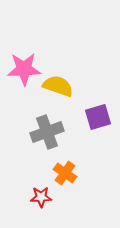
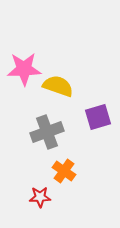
orange cross: moved 1 px left, 2 px up
red star: moved 1 px left
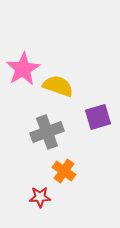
pink star: moved 1 px left; rotated 28 degrees counterclockwise
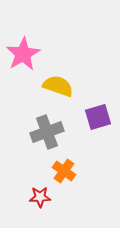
pink star: moved 15 px up
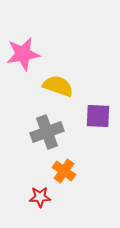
pink star: rotated 20 degrees clockwise
purple square: moved 1 px up; rotated 20 degrees clockwise
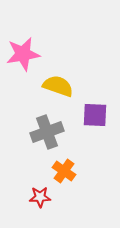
purple square: moved 3 px left, 1 px up
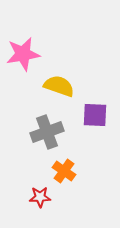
yellow semicircle: moved 1 px right
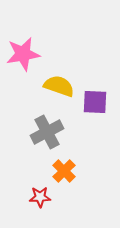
purple square: moved 13 px up
gray cross: rotated 8 degrees counterclockwise
orange cross: rotated 10 degrees clockwise
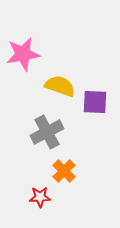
yellow semicircle: moved 1 px right
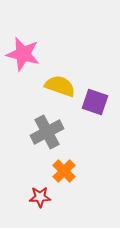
pink star: rotated 24 degrees clockwise
purple square: rotated 16 degrees clockwise
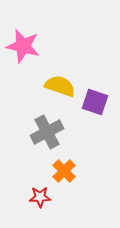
pink star: moved 8 px up
